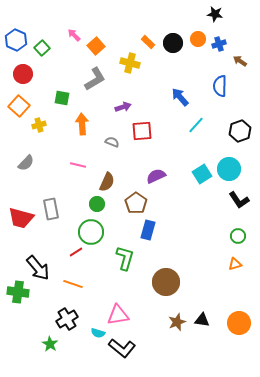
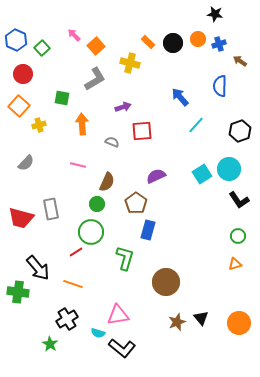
black triangle at (202, 320): moved 1 px left, 2 px up; rotated 42 degrees clockwise
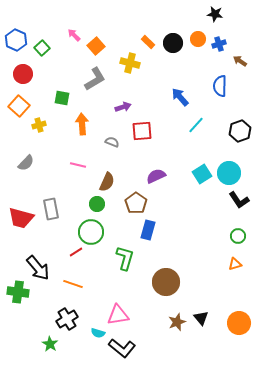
cyan circle at (229, 169): moved 4 px down
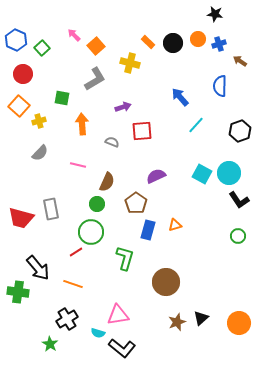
yellow cross at (39, 125): moved 4 px up
gray semicircle at (26, 163): moved 14 px right, 10 px up
cyan square at (202, 174): rotated 30 degrees counterclockwise
orange triangle at (235, 264): moved 60 px left, 39 px up
black triangle at (201, 318): rotated 28 degrees clockwise
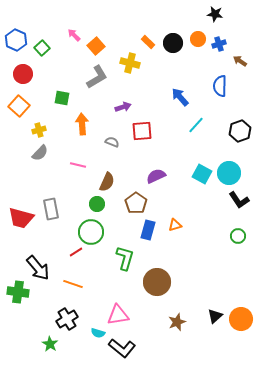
gray L-shape at (95, 79): moved 2 px right, 2 px up
yellow cross at (39, 121): moved 9 px down
brown circle at (166, 282): moved 9 px left
black triangle at (201, 318): moved 14 px right, 2 px up
orange circle at (239, 323): moved 2 px right, 4 px up
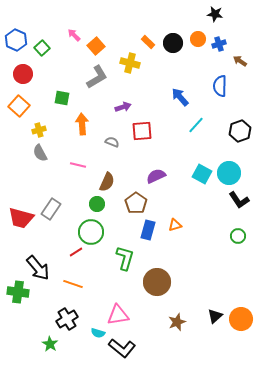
gray semicircle at (40, 153): rotated 108 degrees clockwise
gray rectangle at (51, 209): rotated 45 degrees clockwise
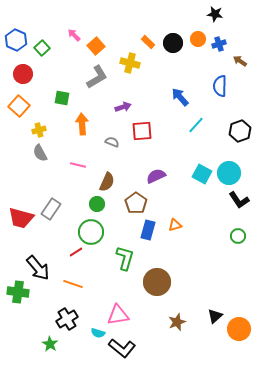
orange circle at (241, 319): moved 2 px left, 10 px down
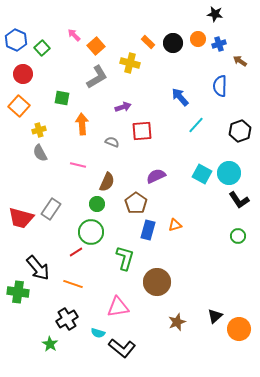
pink triangle at (118, 315): moved 8 px up
